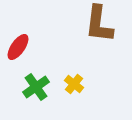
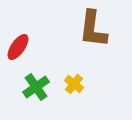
brown L-shape: moved 6 px left, 5 px down
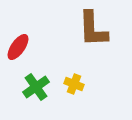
brown L-shape: rotated 9 degrees counterclockwise
yellow cross: rotated 18 degrees counterclockwise
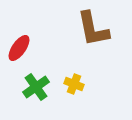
brown L-shape: rotated 9 degrees counterclockwise
red ellipse: moved 1 px right, 1 px down
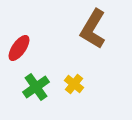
brown L-shape: rotated 42 degrees clockwise
yellow cross: rotated 18 degrees clockwise
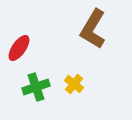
green cross: rotated 16 degrees clockwise
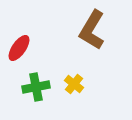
brown L-shape: moved 1 px left, 1 px down
green cross: rotated 8 degrees clockwise
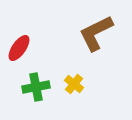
brown L-shape: moved 4 px right, 3 px down; rotated 33 degrees clockwise
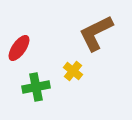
yellow cross: moved 1 px left, 13 px up
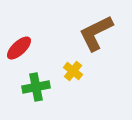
red ellipse: rotated 12 degrees clockwise
